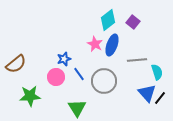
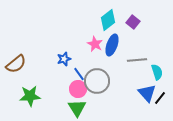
pink circle: moved 22 px right, 12 px down
gray circle: moved 7 px left
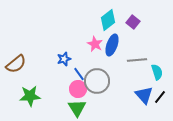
blue triangle: moved 3 px left, 2 px down
black line: moved 1 px up
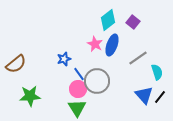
gray line: moved 1 px right, 2 px up; rotated 30 degrees counterclockwise
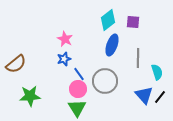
purple square: rotated 32 degrees counterclockwise
pink star: moved 30 px left, 5 px up
gray line: rotated 54 degrees counterclockwise
gray circle: moved 8 px right
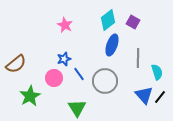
purple square: rotated 24 degrees clockwise
pink star: moved 14 px up
pink circle: moved 24 px left, 11 px up
green star: rotated 25 degrees counterclockwise
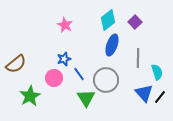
purple square: moved 2 px right; rotated 16 degrees clockwise
gray circle: moved 1 px right, 1 px up
blue triangle: moved 2 px up
green triangle: moved 9 px right, 10 px up
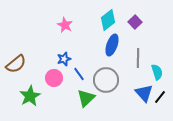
green triangle: rotated 18 degrees clockwise
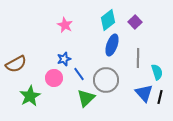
brown semicircle: rotated 10 degrees clockwise
black line: rotated 24 degrees counterclockwise
